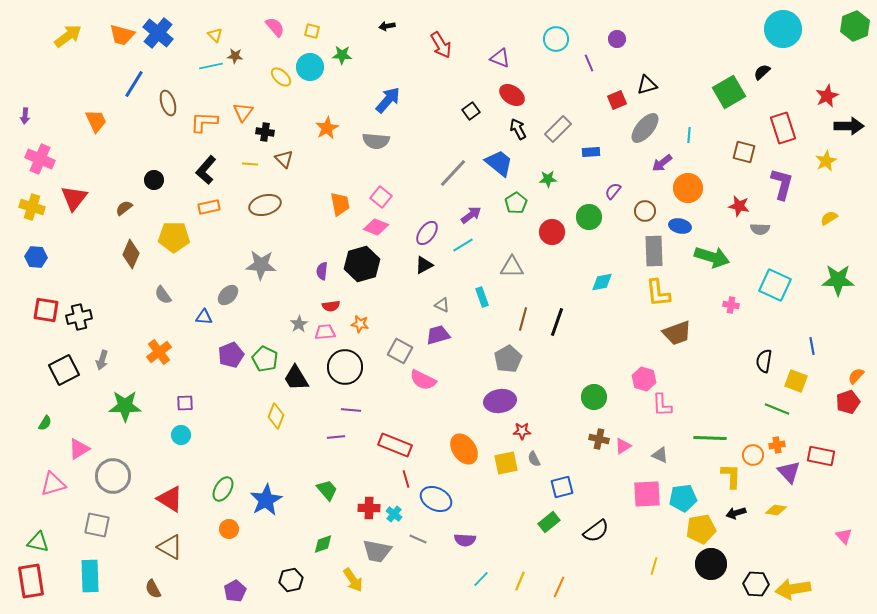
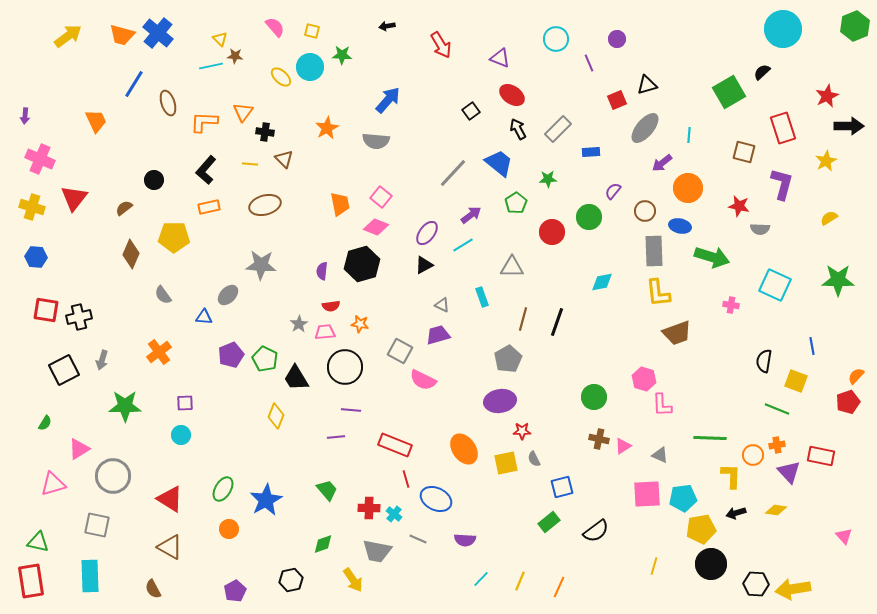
yellow triangle at (215, 35): moved 5 px right, 4 px down
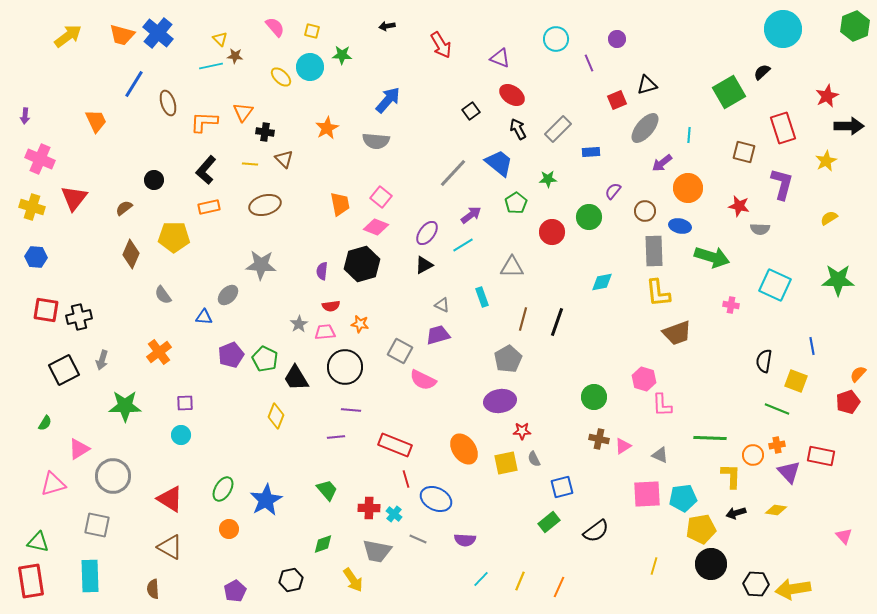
orange semicircle at (856, 376): moved 2 px right, 2 px up
brown semicircle at (153, 589): rotated 24 degrees clockwise
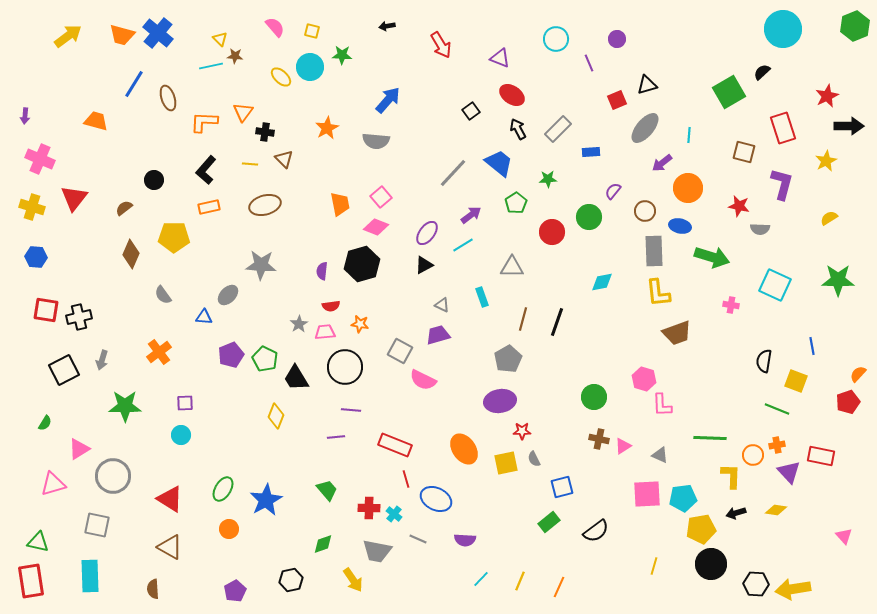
brown ellipse at (168, 103): moved 5 px up
orange trapezoid at (96, 121): rotated 50 degrees counterclockwise
pink square at (381, 197): rotated 10 degrees clockwise
